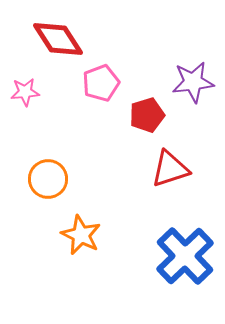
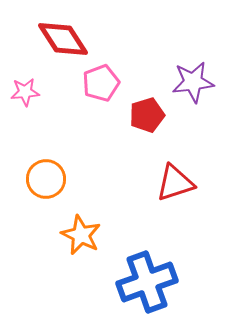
red diamond: moved 5 px right
red triangle: moved 5 px right, 14 px down
orange circle: moved 2 px left
blue cross: moved 38 px left, 26 px down; rotated 24 degrees clockwise
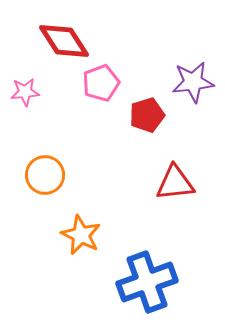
red diamond: moved 1 px right, 2 px down
orange circle: moved 1 px left, 4 px up
red triangle: rotated 12 degrees clockwise
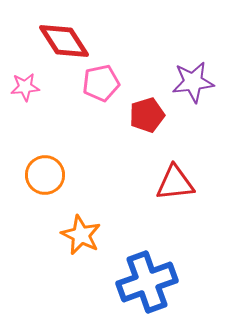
pink pentagon: rotated 9 degrees clockwise
pink star: moved 5 px up
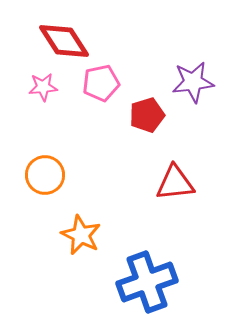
pink star: moved 18 px right
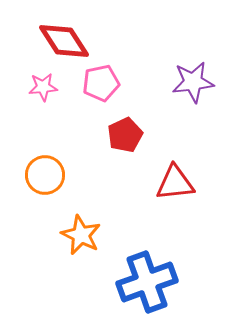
red pentagon: moved 22 px left, 20 px down; rotated 8 degrees counterclockwise
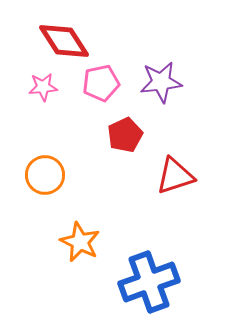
purple star: moved 32 px left
red triangle: moved 7 px up; rotated 12 degrees counterclockwise
orange star: moved 1 px left, 7 px down
blue cross: moved 2 px right
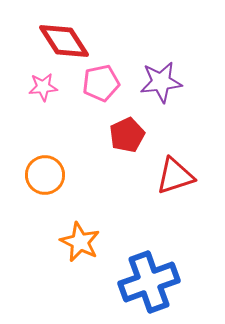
red pentagon: moved 2 px right
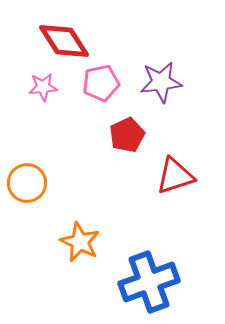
orange circle: moved 18 px left, 8 px down
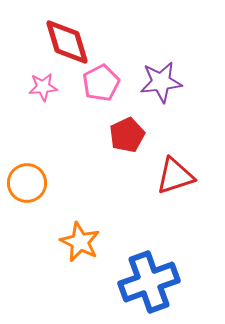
red diamond: moved 3 px right, 1 px down; rotated 16 degrees clockwise
pink pentagon: rotated 15 degrees counterclockwise
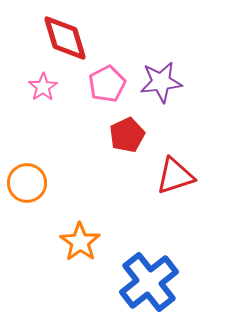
red diamond: moved 2 px left, 4 px up
pink pentagon: moved 6 px right, 1 px down
pink star: rotated 28 degrees counterclockwise
orange star: rotated 9 degrees clockwise
blue cross: rotated 18 degrees counterclockwise
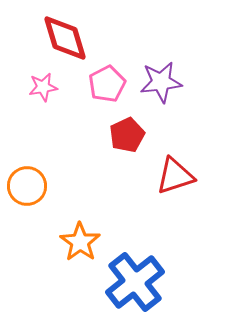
pink star: rotated 24 degrees clockwise
orange circle: moved 3 px down
blue cross: moved 14 px left
